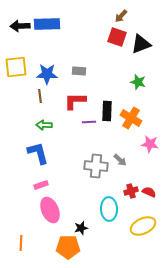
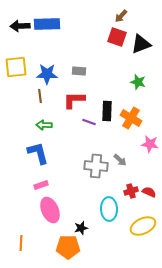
red L-shape: moved 1 px left, 1 px up
purple line: rotated 24 degrees clockwise
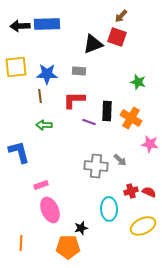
black triangle: moved 48 px left
blue L-shape: moved 19 px left, 1 px up
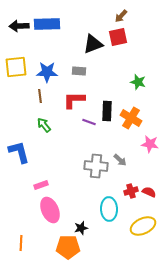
black arrow: moved 1 px left
red square: moved 1 px right; rotated 30 degrees counterclockwise
blue star: moved 2 px up
green arrow: rotated 49 degrees clockwise
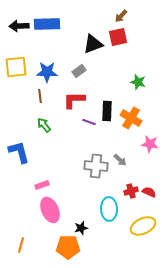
gray rectangle: rotated 40 degrees counterclockwise
pink rectangle: moved 1 px right
orange line: moved 2 px down; rotated 14 degrees clockwise
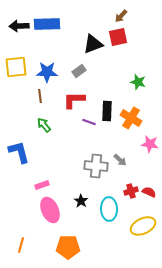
black star: moved 27 px up; rotated 24 degrees counterclockwise
